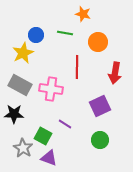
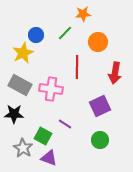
orange star: rotated 21 degrees counterclockwise
green line: rotated 56 degrees counterclockwise
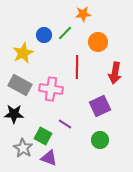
blue circle: moved 8 px right
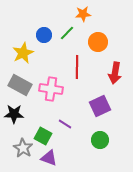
green line: moved 2 px right
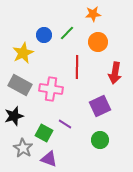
orange star: moved 10 px right
black star: moved 2 px down; rotated 18 degrees counterclockwise
green square: moved 1 px right, 3 px up
purple triangle: moved 1 px down
